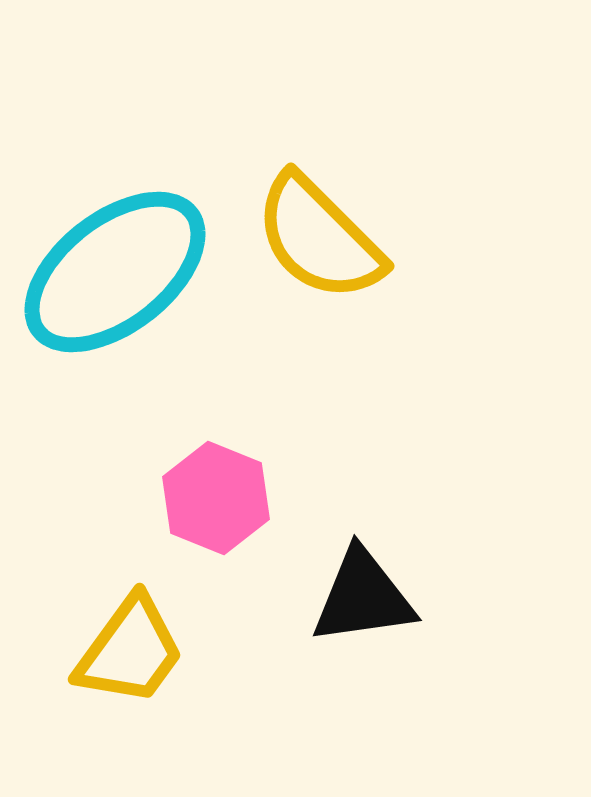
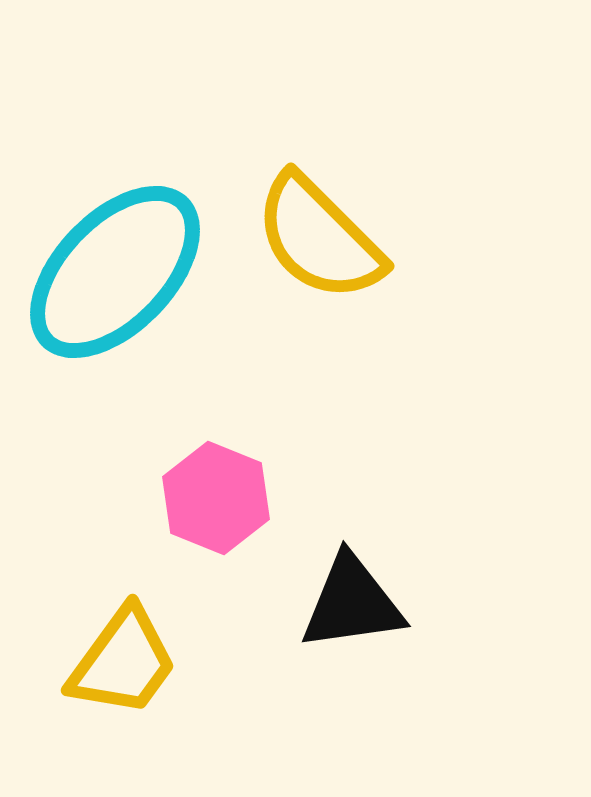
cyan ellipse: rotated 8 degrees counterclockwise
black triangle: moved 11 px left, 6 px down
yellow trapezoid: moved 7 px left, 11 px down
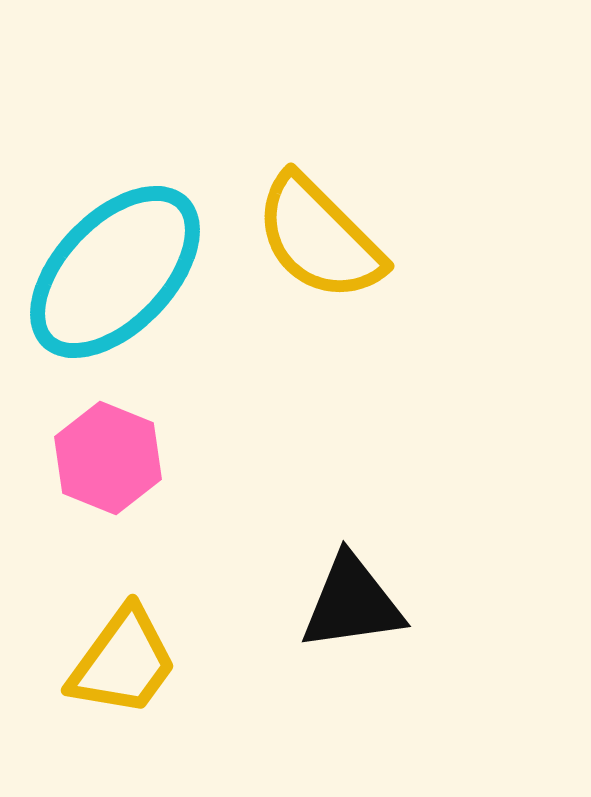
pink hexagon: moved 108 px left, 40 px up
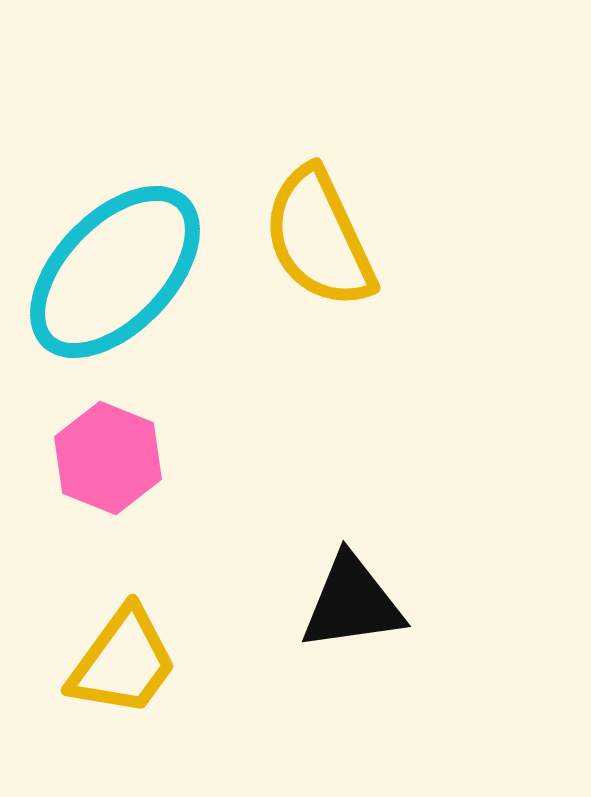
yellow semicircle: rotated 20 degrees clockwise
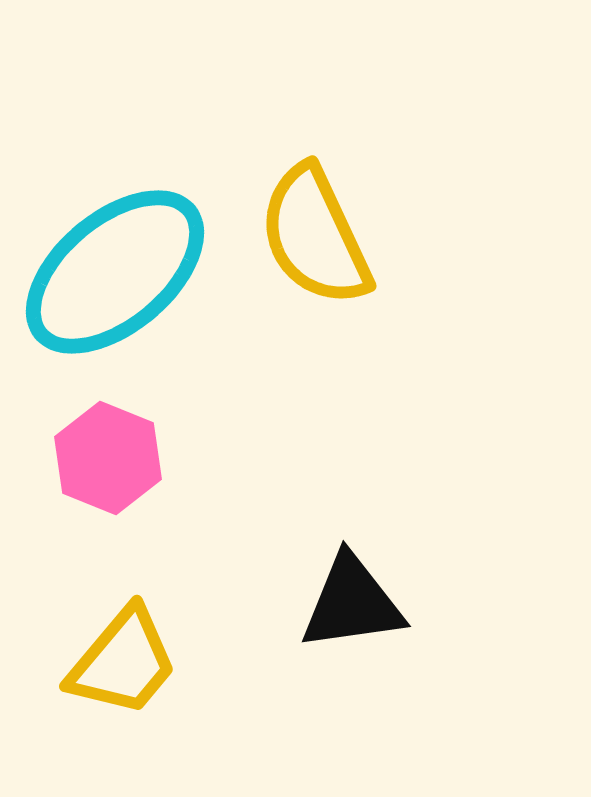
yellow semicircle: moved 4 px left, 2 px up
cyan ellipse: rotated 6 degrees clockwise
yellow trapezoid: rotated 4 degrees clockwise
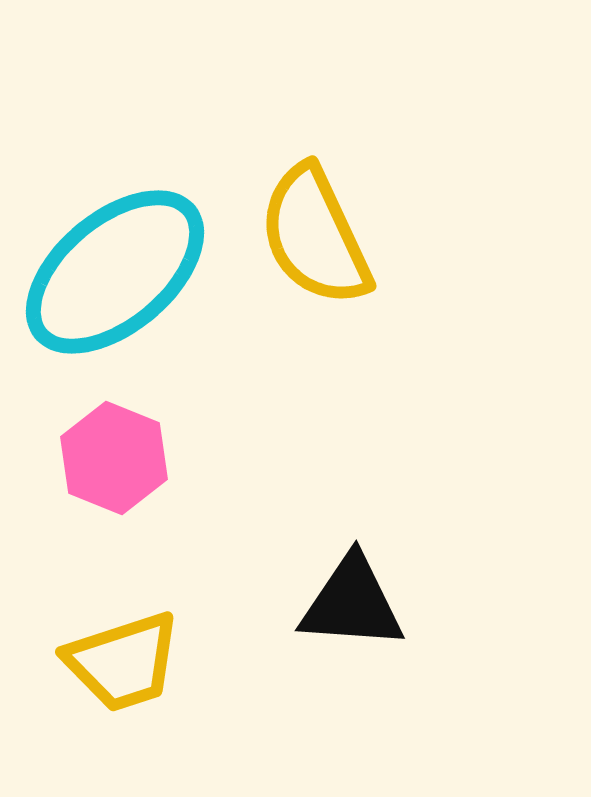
pink hexagon: moved 6 px right
black triangle: rotated 12 degrees clockwise
yellow trapezoid: rotated 32 degrees clockwise
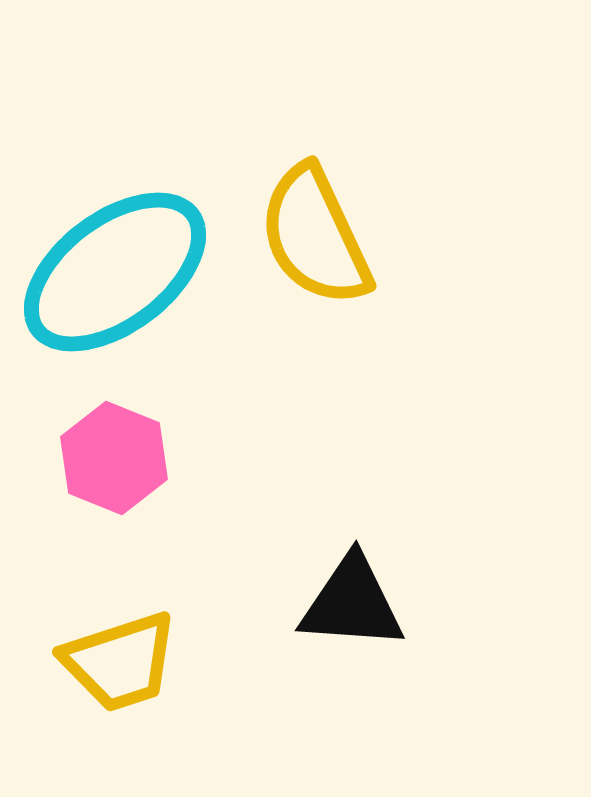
cyan ellipse: rotated 3 degrees clockwise
yellow trapezoid: moved 3 px left
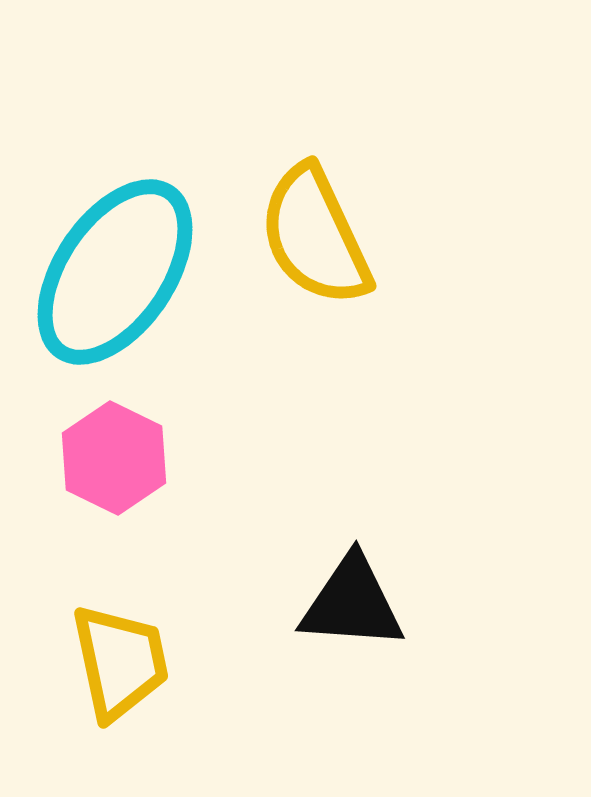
cyan ellipse: rotated 19 degrees counterclockwise
pink hexagon: rotated 4 degrees clockwise
yellow trapezoid: rotated 84 degrees counterclockwise
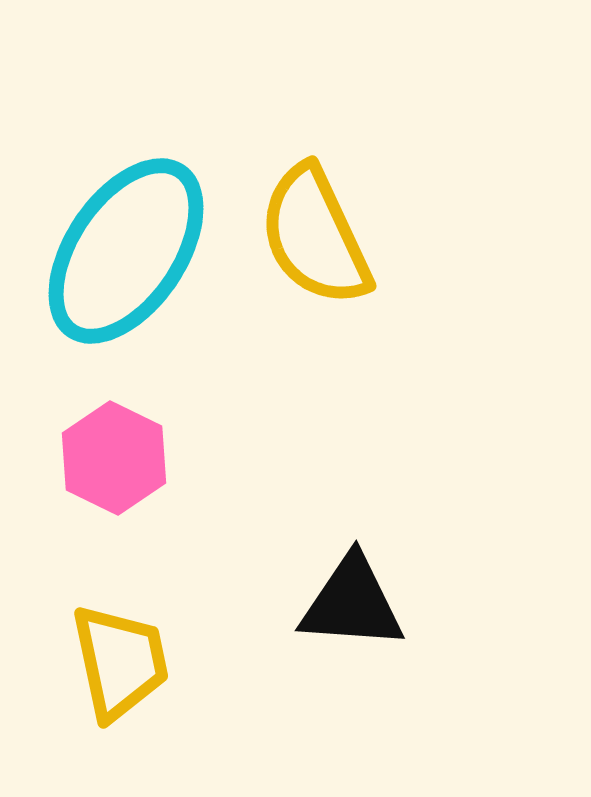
cyan ellipse: moved 11 px right, 21 px up
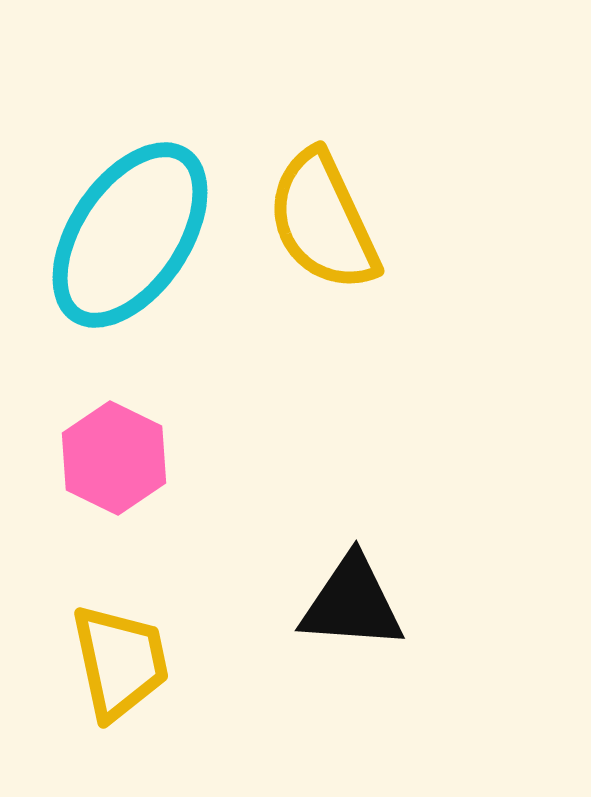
yellow semicircle: moved 8 px right, 15 px up
cyan ellipse: moved 4 px right, 16 px up
